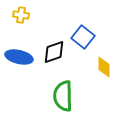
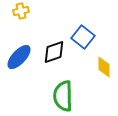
yellow cross: moved 4 px up; rotated 21 degrees counterclockwise
blue ellipse: rotated 60 degrees counterclockwise
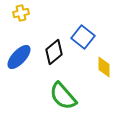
yellow cross: moved 2 px down
black diamond: rotated 20 degrees counterclockwise
green semicircle: rotated 40 degrees counterclockwise
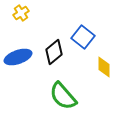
yellow cross: rotated 21 degrees counterclockwise
blue ellipse: moved 1 px left; rotated 28 degrees clockwise
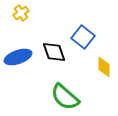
black diamond: rotated 70 degrees counterclockwise
green semicircle: moved 2 px right, 1 px down; rotated 8 degrees counterclockwise
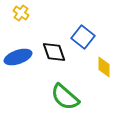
yellow cross: rotated 21 degrees counterclockwise
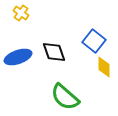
blue square: moved 11 px right, 4 px down
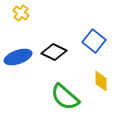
black diamond: rotated 45 degrees counterclockwise
yellow diamond: moved 3 px left, 14 px down
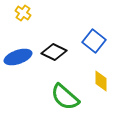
yellow cross: moved 2 px right
